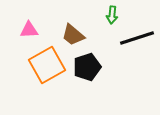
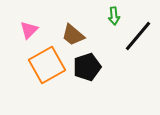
green arrow: moved 2 px right, 1 px down; rotated 12 degrees counterclockwise
pink triangle: rotated 42 degrees counterclockwise
black line: moved 1 px right, 2 px up; rotated 32 degrees counterclockwise
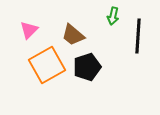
green arrow: moved 1 px left; rotated 18 degrees clockwise
black line: rotated 36 degrees counterclockwise
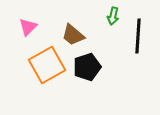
pink triangle: moved 1 px left, 3 px up
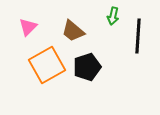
brown trapezoid: moved 4 px up
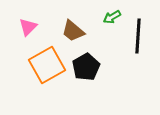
green arrow: moved 1 px left, 1 px down; rotated 48 degrees clockwise
black pentagon: moved 1 px left; rotated 12 degrees counterclockwise
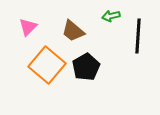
green arrow: moved 1 px left, 1 px up; rotated 18 degrees clockwise
orange square: rotated 21 degrees counterclockwise
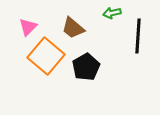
green arrow: moved 1 px right, 3 px up
brown trapezoid: moved 3 px up
orange square: moved 1 px left, 9 px up
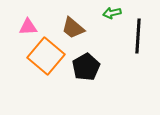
pink triangle: rotated 42 degrees clockwise
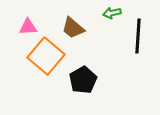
black pentagon: moved 3 px left, 13 px down
